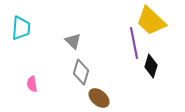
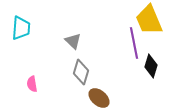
yellow trapezoid: moved 2 px left, 1 px up; rotated 24 degrees clockwise
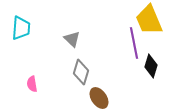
gray triangle: moved 1 px left, 2 px up
brown ellipse: rotated 15 degrees clockwise
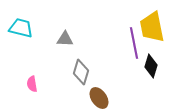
yellow trapezoid: moved 3 px right, 7 px down; rotated 12 degrees clockwise
cyan trapezoid: rotated 80 degrees counterclockwise
gray triangle: moved 7 px left; rotated 42 degrees counterclockwise
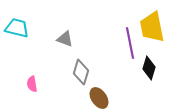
cyan trapezoid: moved 4 px left
gray triangle: rotated 18 degrees clockwise
purple line: moved 4 px left
black diamond: moved 2 px left, 2 px down
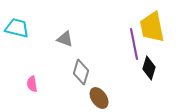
purple line: moved 4 px right, 1 px down
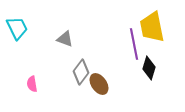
cyan trapezoid: rotated 50 degrees clockwise
gray diamond: rotated 20 degrees clockwise
brown ellipse: moved 14 px up
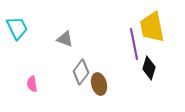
brown ellipse: rotated 20 degrees clockwise
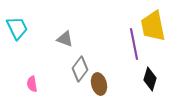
yellow trapezoid: moved 1 px right, 1 px up
black diamond: moved 1 px right, 11 px down
gray diamond: moved 1 px left, 3 px up
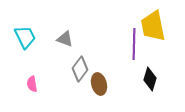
cyan trapezoid: moved 8 px right, 9 px down
purple line: rotated 12 degrees clockwise
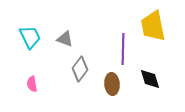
cyan trapezoid: moved 5 px right
purple line: moved 11 px left, 5 px down
black diamond: rotated 35 degrees counterclockwise
brown ellipse: moved 13 px right; rotated 10 degrees clockwise
